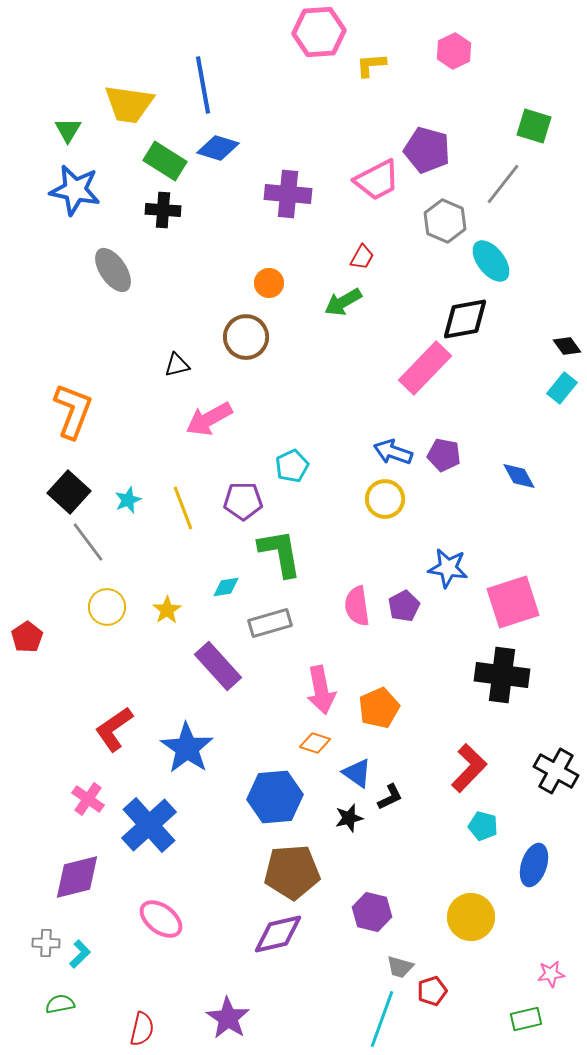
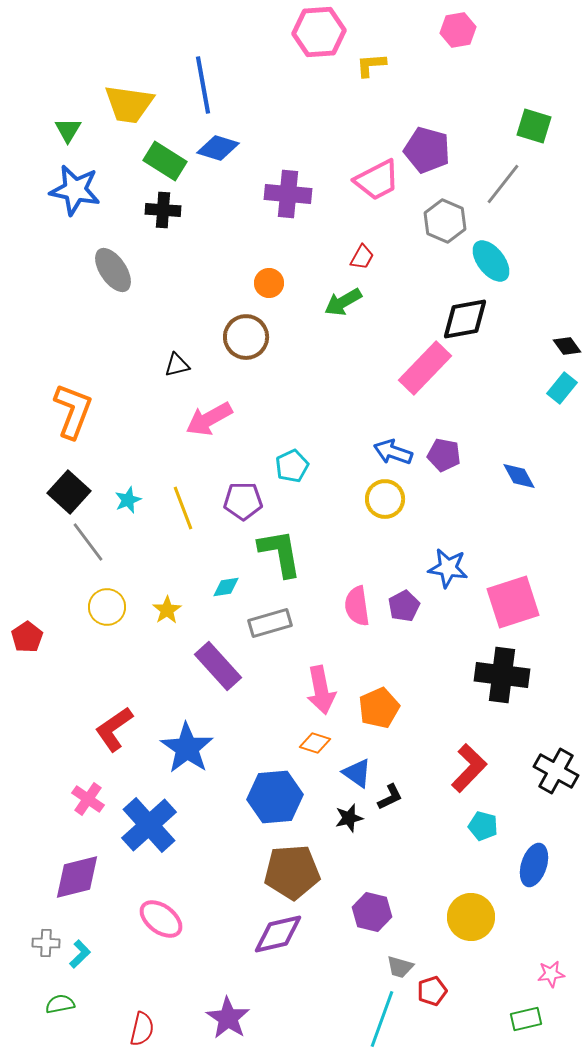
pink hexagon at (454, 51): moved 4 px right, 21 px up; rotated 16 degrees clockwise
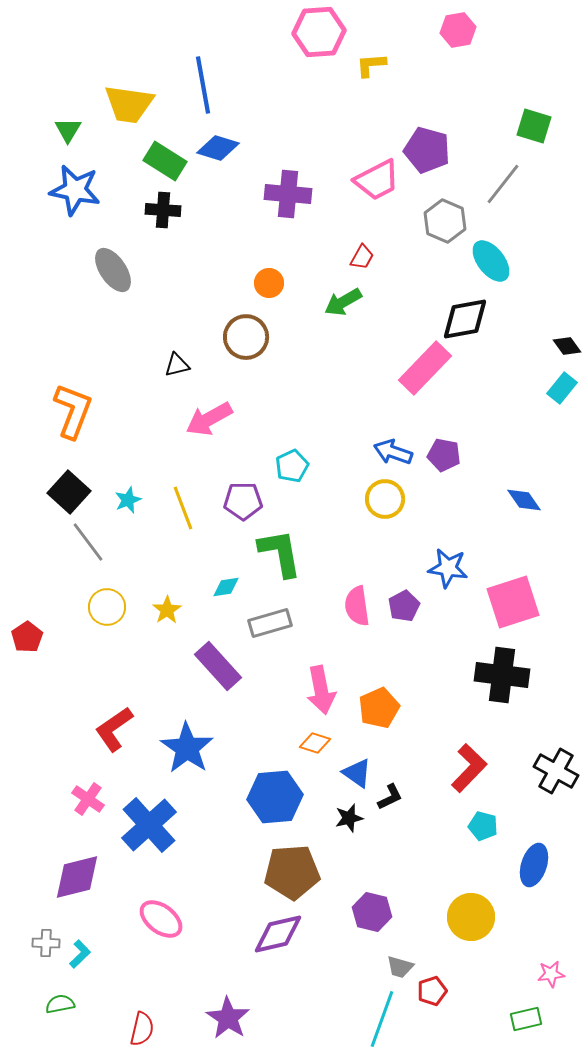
blue diamond at (519, 476): moved 5 px right, 24 px down; rotated 6 degrees counterclockwise
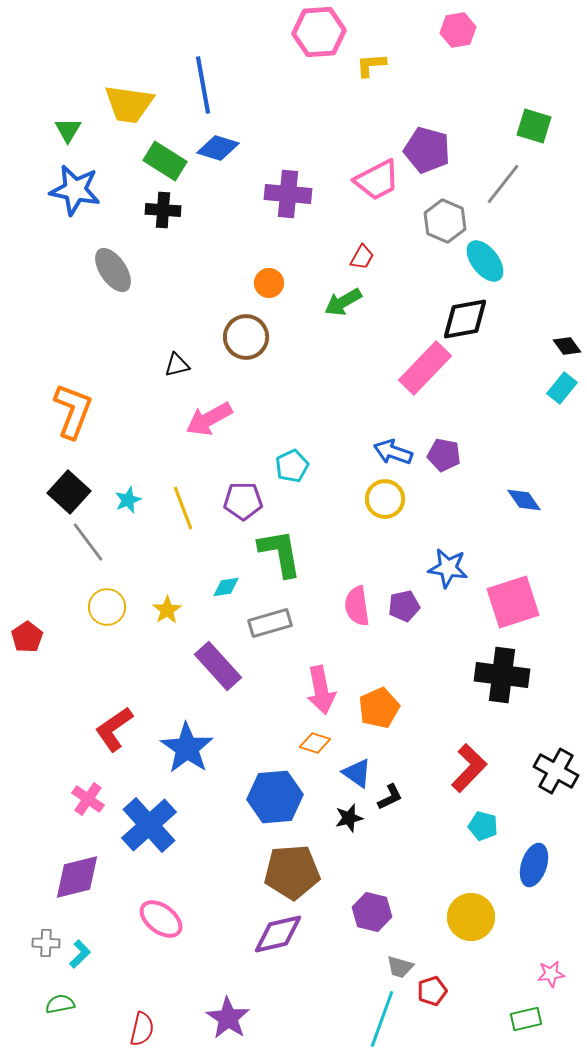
cyan ellipse at (491, 261): moved 6 px left
purple pentagon at (404, 606): rotated 16 degrees clockwise
